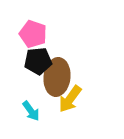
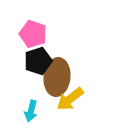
black pentagon: rotated 12 degrees counterclockwise
yellow arrow: rotated 16 degrees clockwise
cyan arrow: rotated 50 degrees clockwise
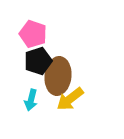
brown ellipse: moved 1 px right, 1 px up
cyan arrow: moved 11 px up
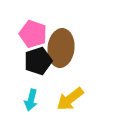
brown ellipse: moved 3 px right, 28 px up
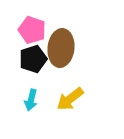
pink pentagon: moved 1 px left, 4 px up
black pentagon: moved 5 px left, 2 px up
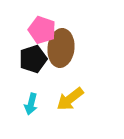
pink pentagon: moved 10 px right
cyan arrow: moved 4 px down
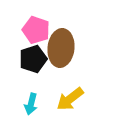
pink pentagon: moved 6 px left
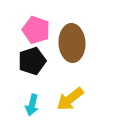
brown ellipse: moved 11 px right, 5 px up; rotated 9 degrees counterclockwise
black pentagon: moved 1 px left, 2 px down
cyan arrow: moved 1 px right, 1 px down
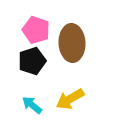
yellow arrow: rotated 8 degrees clockwise
cyan arrow: rotated 115 degrees clockwise
